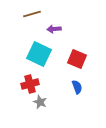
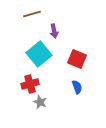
purple arrow: moved 2 px down; rotated 96 degrees counterclockwise
cyan square: rotated 25 degrees clockwise
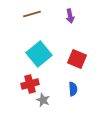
purple arrow: moved 16 px right, 15 px up
blue semicircle: moved 4 px left, 2 px down; rotated 16 degrees clockwise
gray star: moved 3 px right, 2 px up
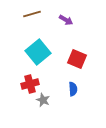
purple arrow: moved 4 px left, 4 px down; rotated 48 degrees counterclockwise
cyan square: moved 1 px left, 2 px up
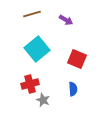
cyan square: moved 1 px left, 3 px up
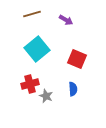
gray star: moved 3 px right, 4 px up
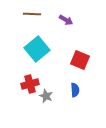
brown line: rotated 18 degrees clockwise
red square: moved 3 px right, 1 px down
blue semicircle: moved 2 px right, 1 px down
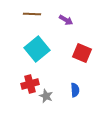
red square: moved 2 px right, 7 px up
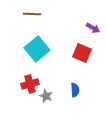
purple arrow: moved 27 px right, 8 px down
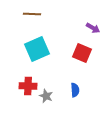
cyan square: rotated 15 degrees clockwise
red cross: moved 2 px left, 2 px down; rotated 18 degrees clockwise
